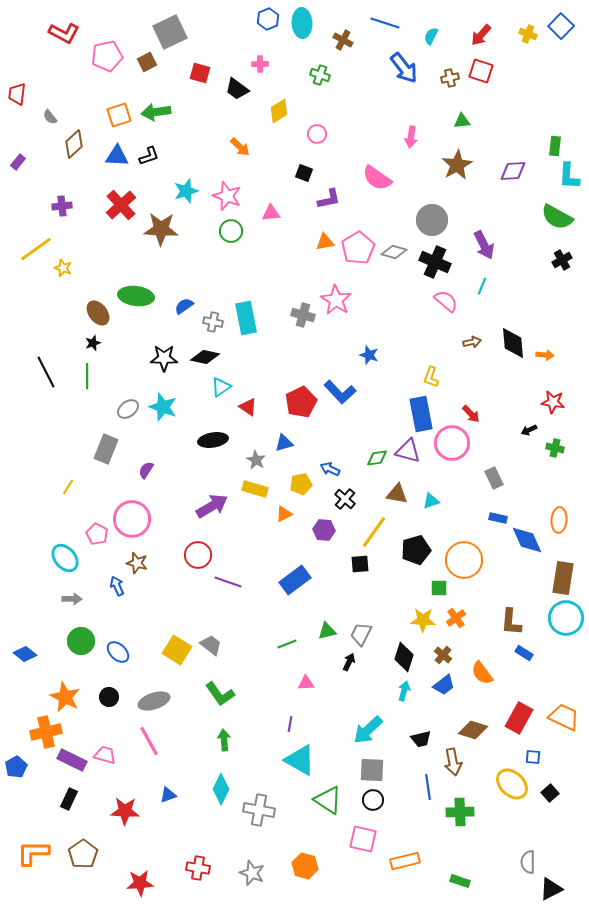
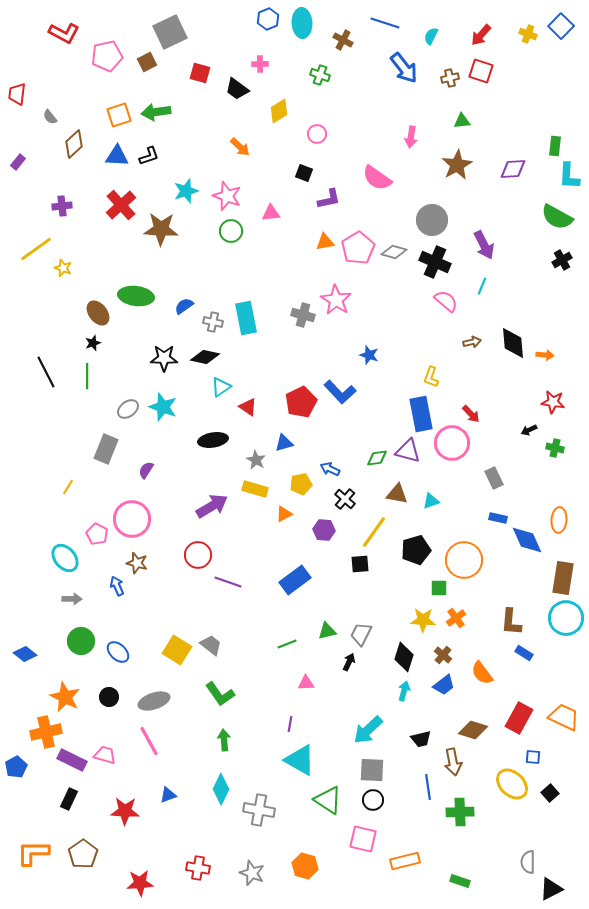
purple diamond at (513, 171): moved 2 px up
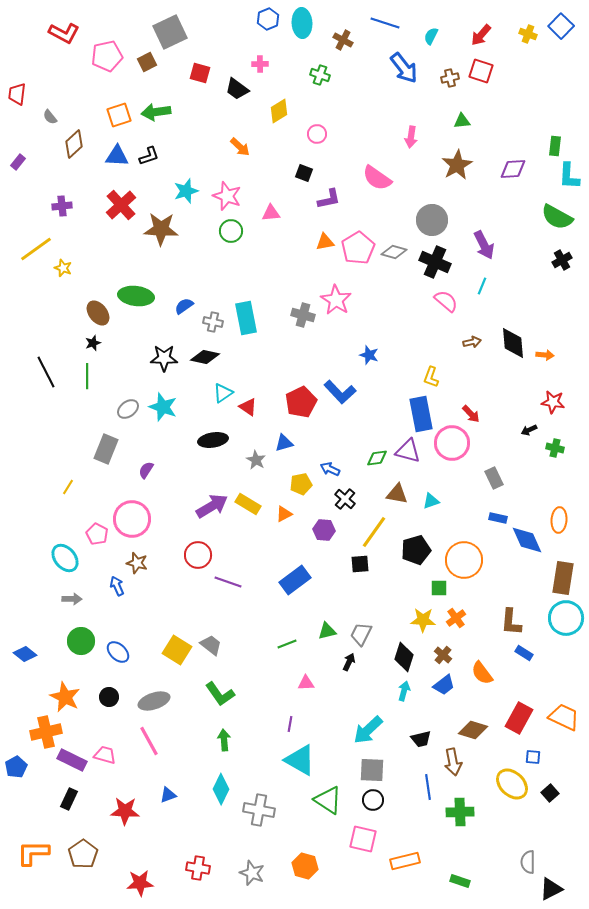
cyan triangle at (221, 387): moved 2 px right, 6 px down
yellow rectangle at (255, 489): moved 7 px left, 15 px down; rotated 15 degrees clockwise
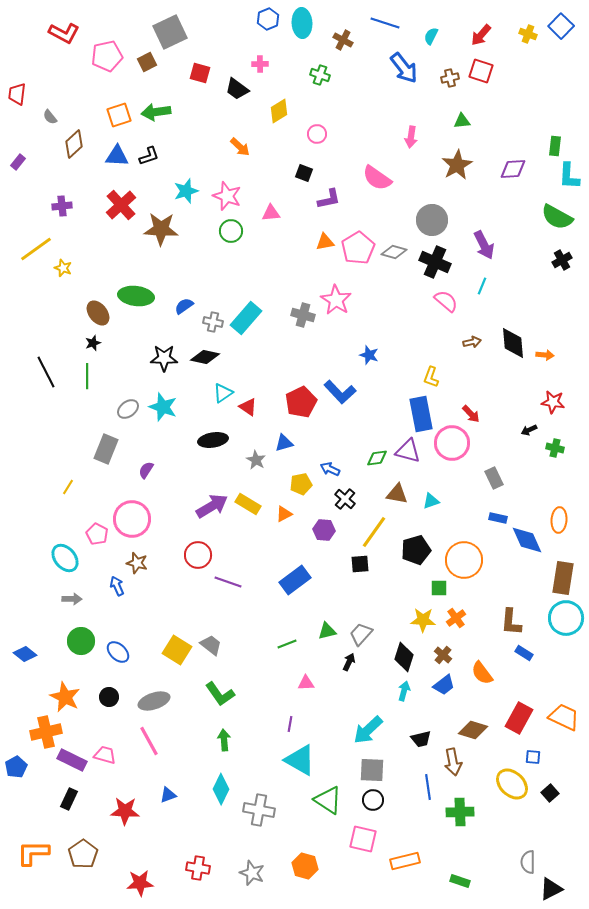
cyan rectangle at (246, 318): rotated 52 degrees clockwise
gray trapezoid at (361, 634): rotated 15 degrees clockwise
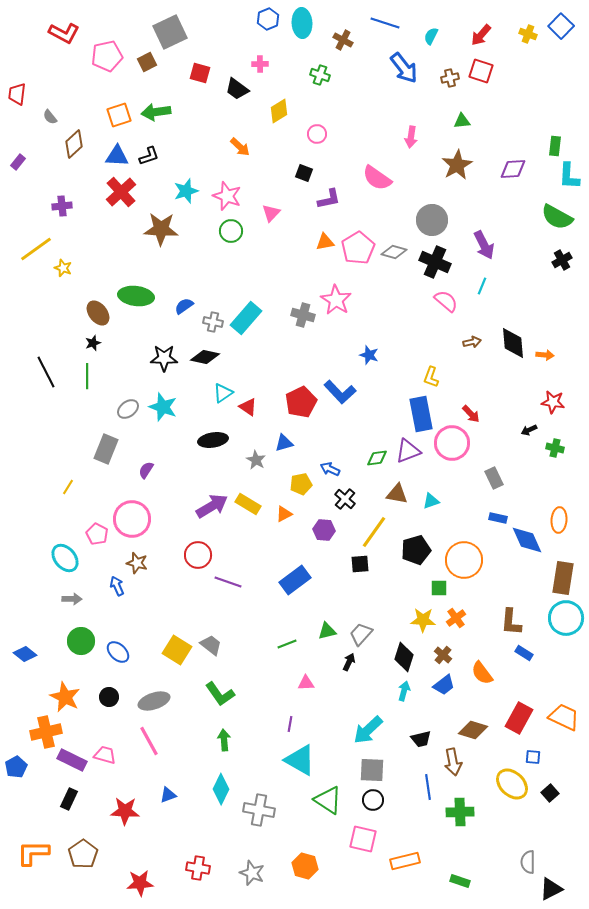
red cross at (121, 205): moved 13 px up
pink triangle at (271, 213): rotated 42 degrees counterclockwise
purple triangle at (408, 451): rotated 36 degrees counterclockwise
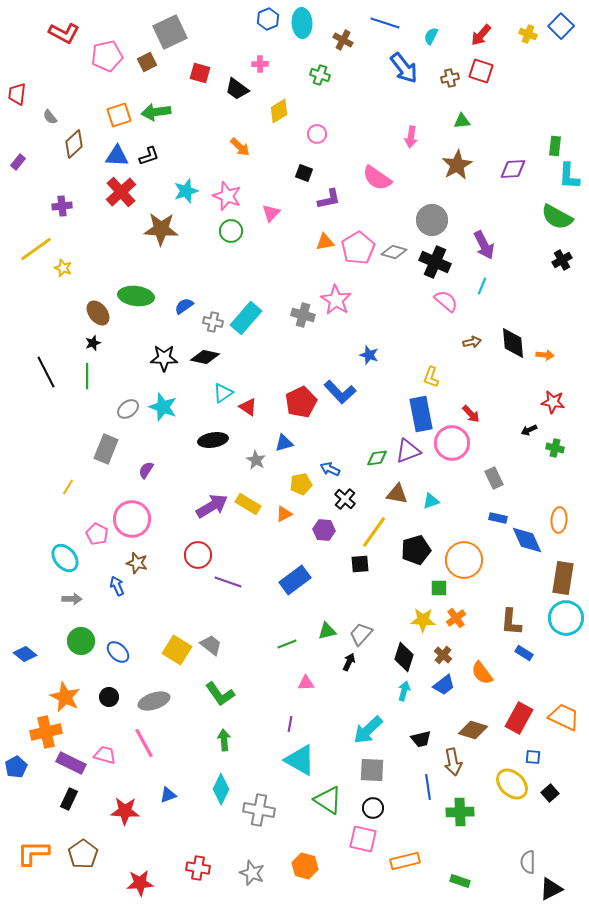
pink line at (149, 741): moved 5 px left, 2 px down
purple rectangle at (72, 760): moved 1 px left, 3 px down
black circle at (373, 800): moved 8 px down
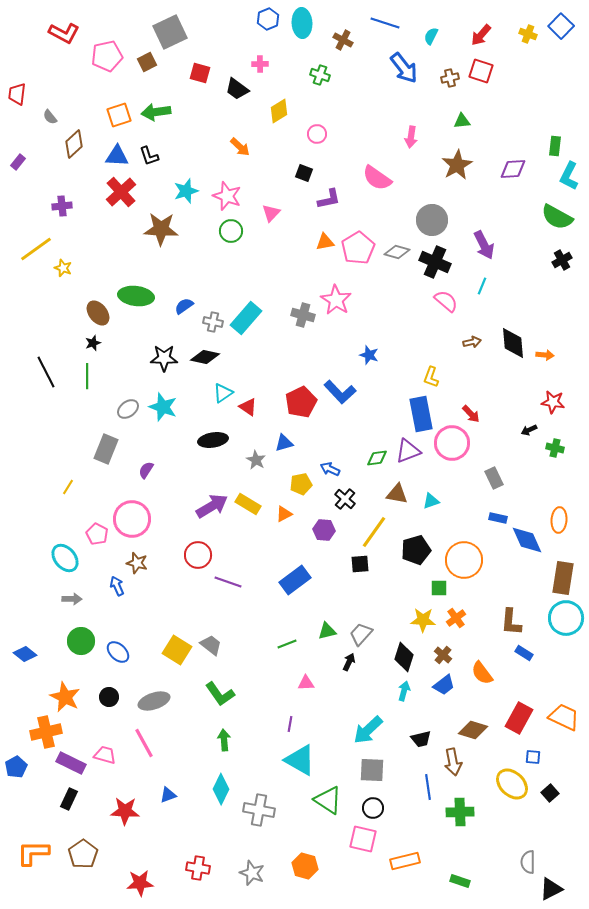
black L-shape at (149, 156): rotated 90 degrees clockwise
cyan L-shape at (569, 176): rotated 24 degrees clockwise
gray diamond at (394, 252): moved 3 px right
